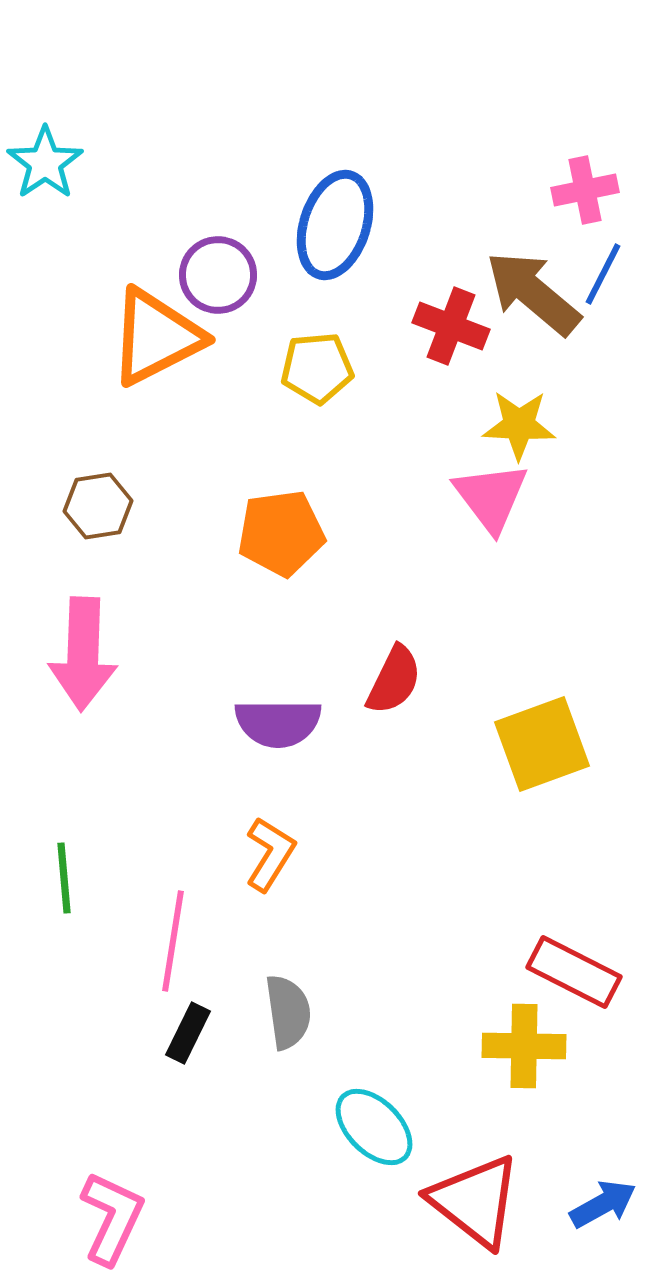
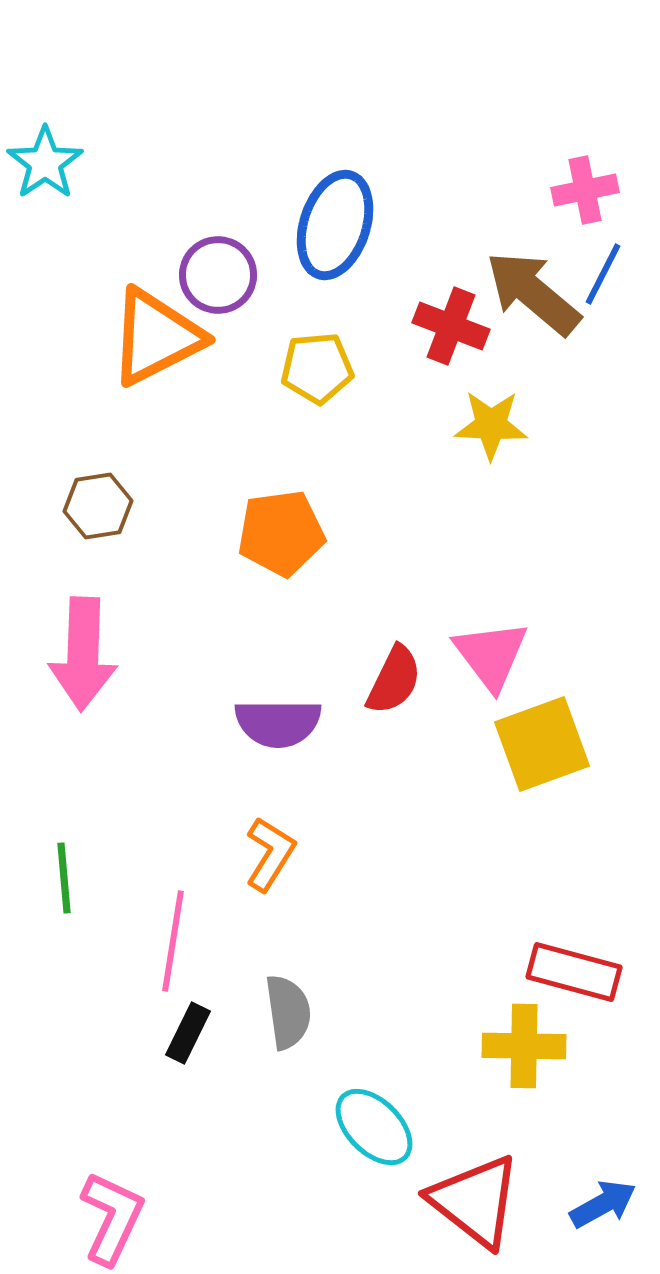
yellow star: moved 28 px left
pink triangle: moved 158 px down
red rectangle: rotated 12 degrees counterclockwise
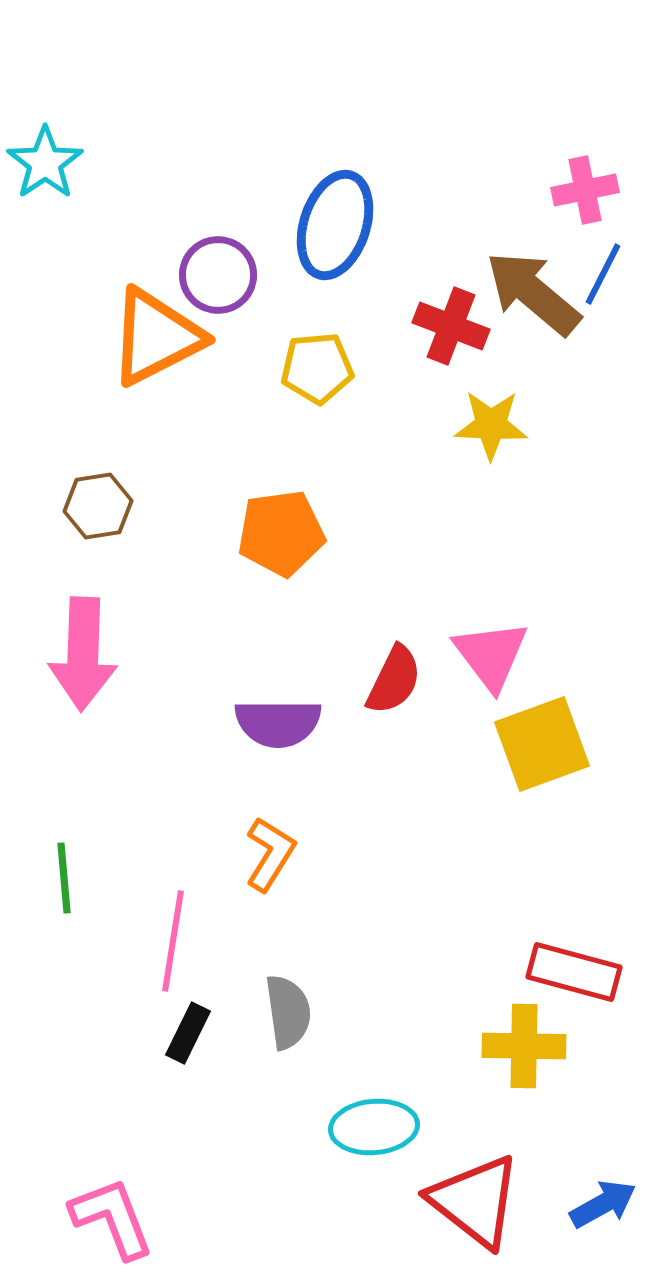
cyan ellipse: rotated 50 degrees counterclockwise
pink L-shape: rotated 46 degrees counterclockwise
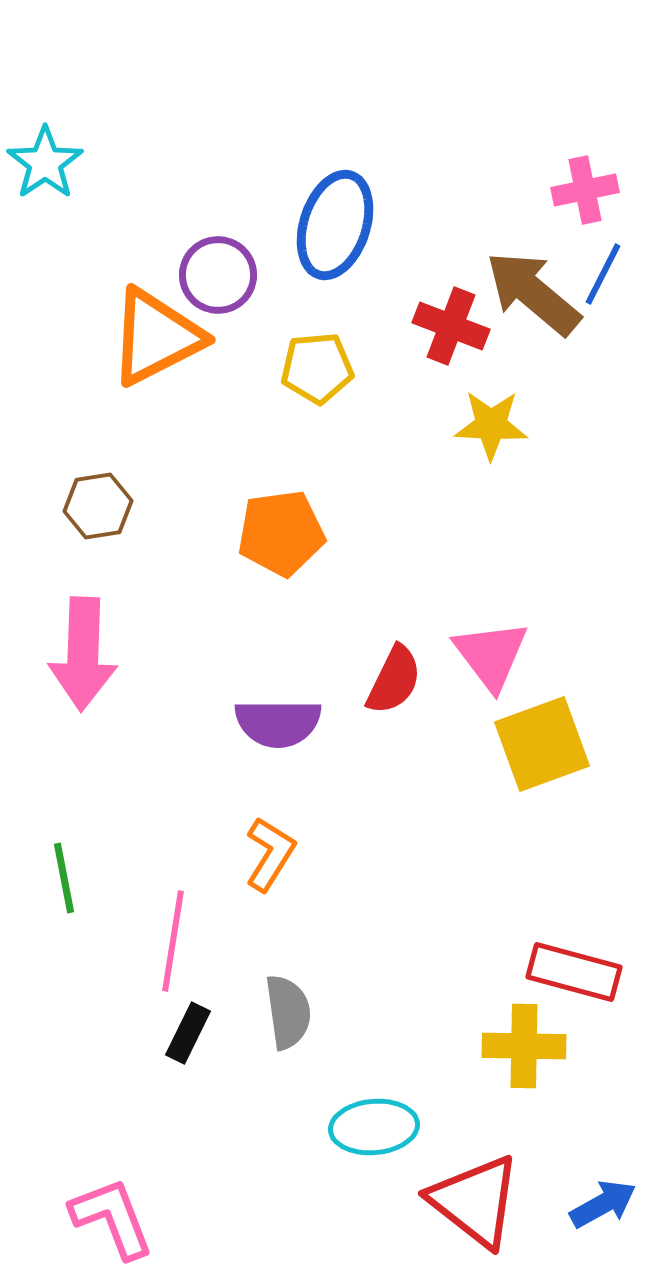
green line: rotated 6 degrees counterclockwise
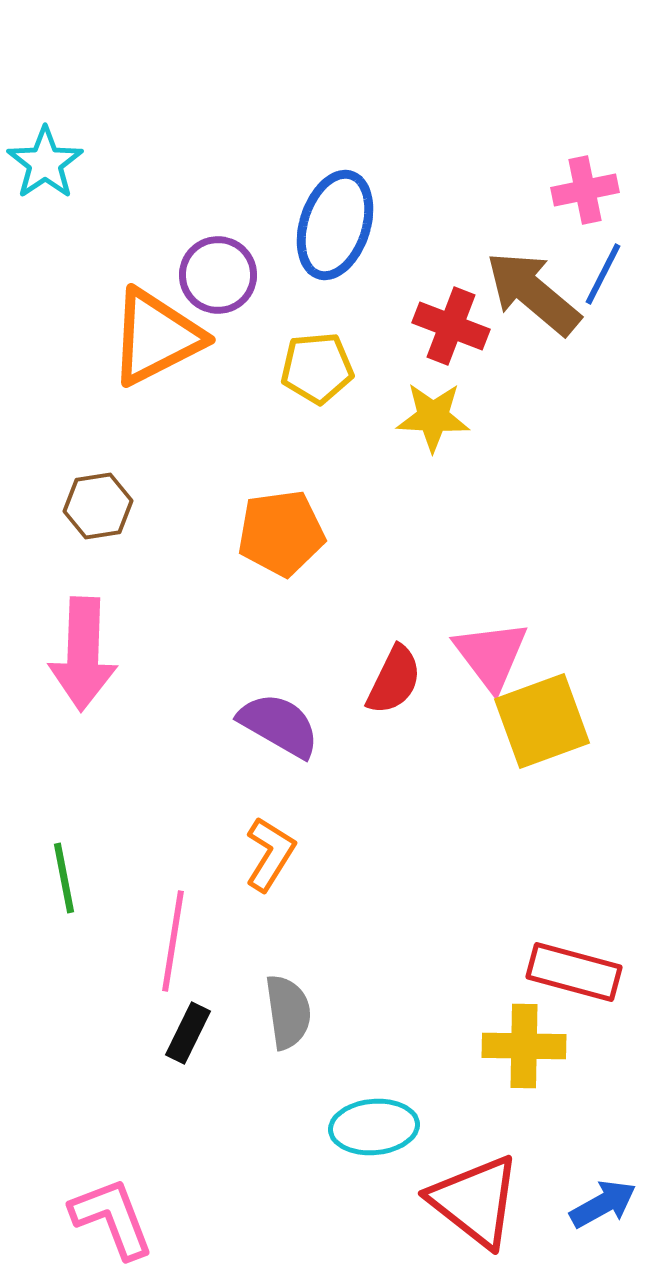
yellow star: moved 58 px left, 8 px up
purple semicircle: moved 1 px right, 2 px down; rotated 150 degrees counterclockwise
yellow square: moved 23 px up
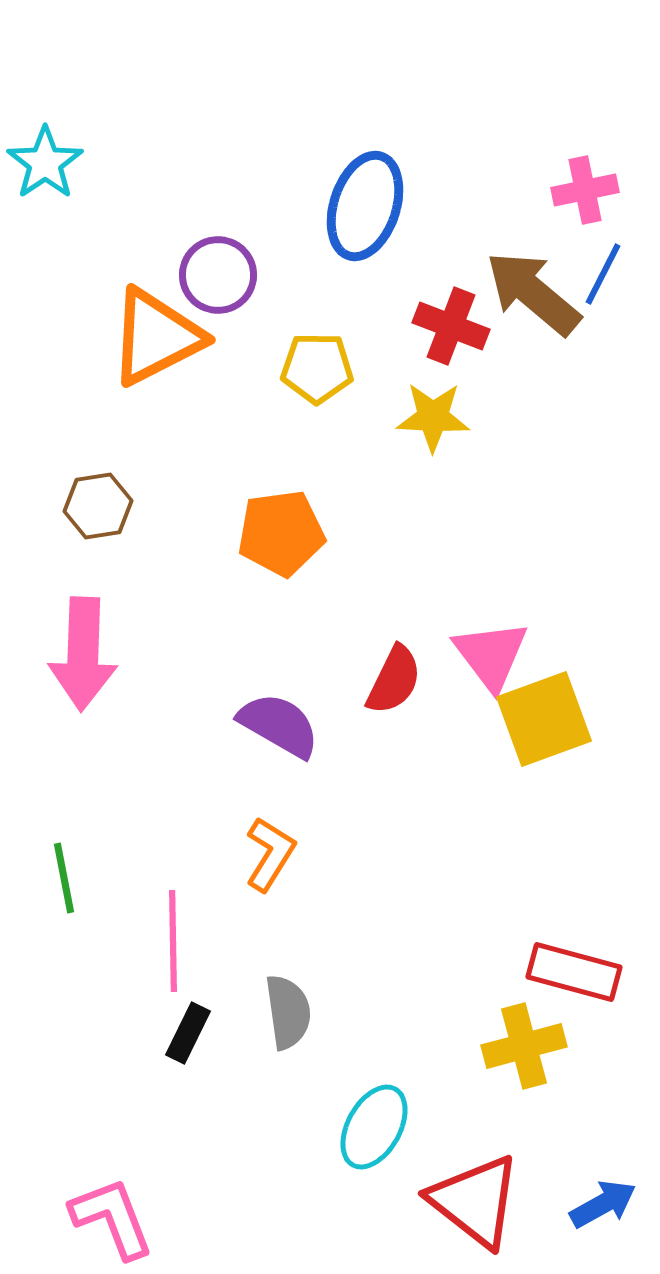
blue ellipse: moved 30 px right, 19 px up
yellow pentagon: rotated 6 degrees clockwise
yellow square: moved 2 px right, 2 px up
pink line: rotated 10 degrees counterclockwise
yellow cross: rotated 16 degrees counterclockwise
cyan ellipse: rotated 56 degrees counterclockwise
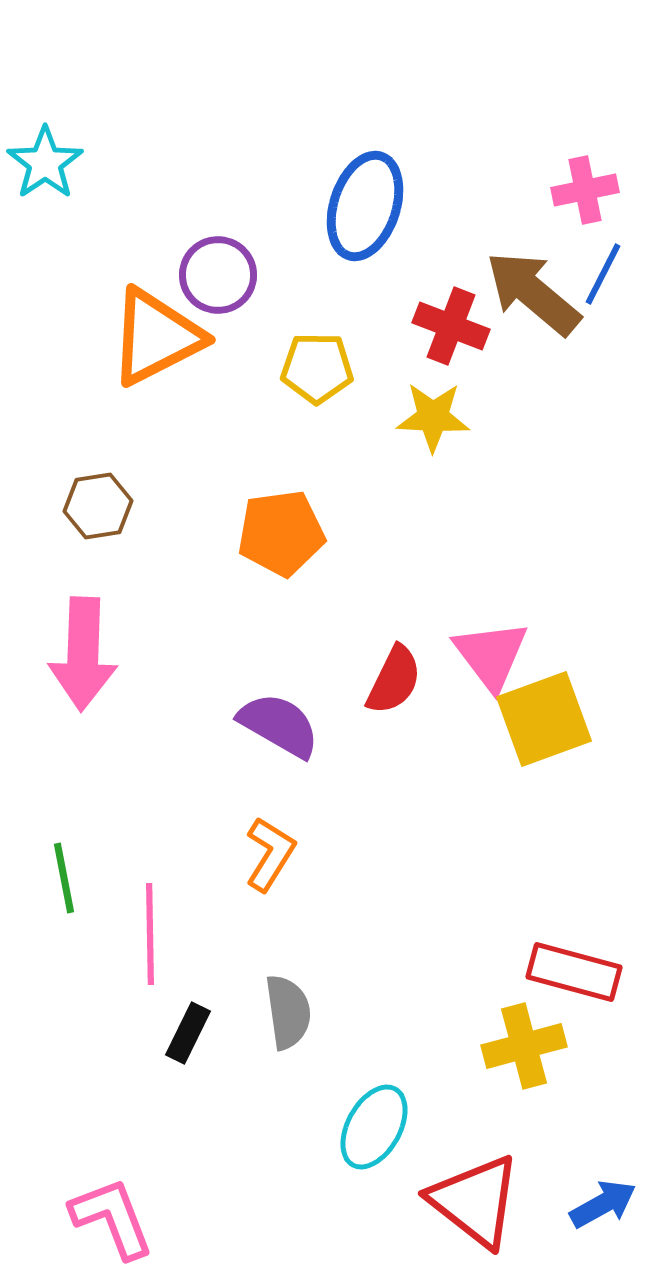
pink line: moved 23 px left, 7 px up
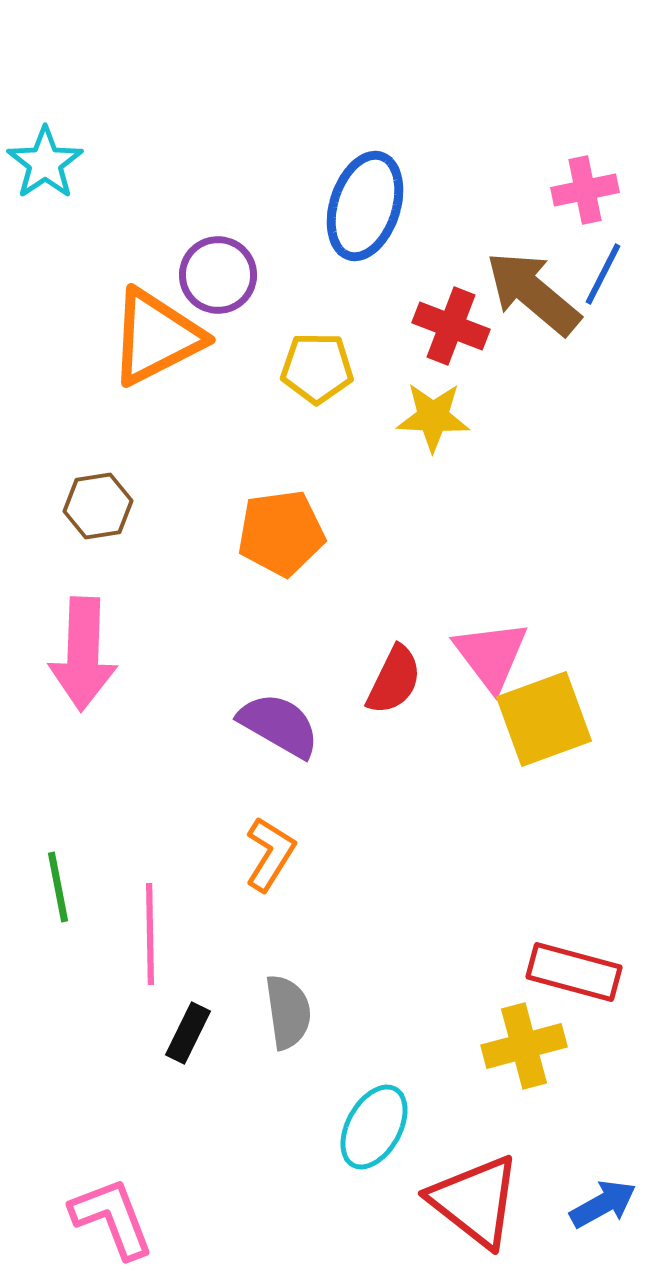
green line: moved 6 px left, 9 px down
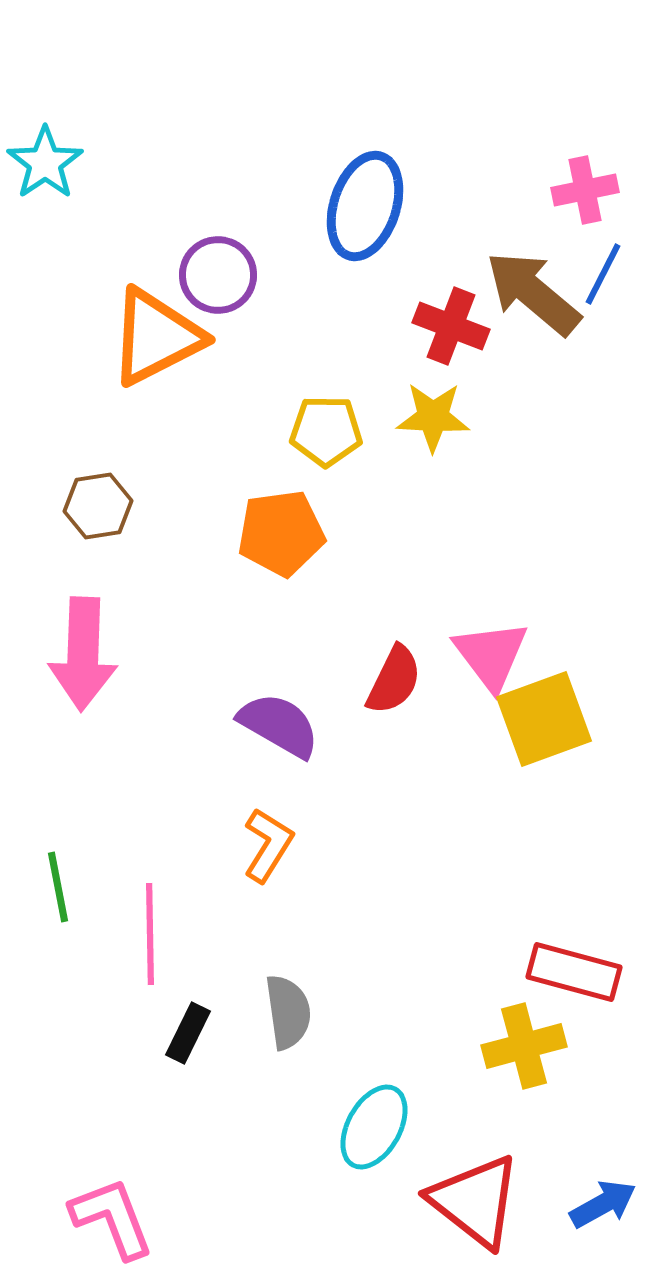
yellow pentagon: moved 9 px right, 63 px down
orange L-shape: moved 2 px left, 9 px up
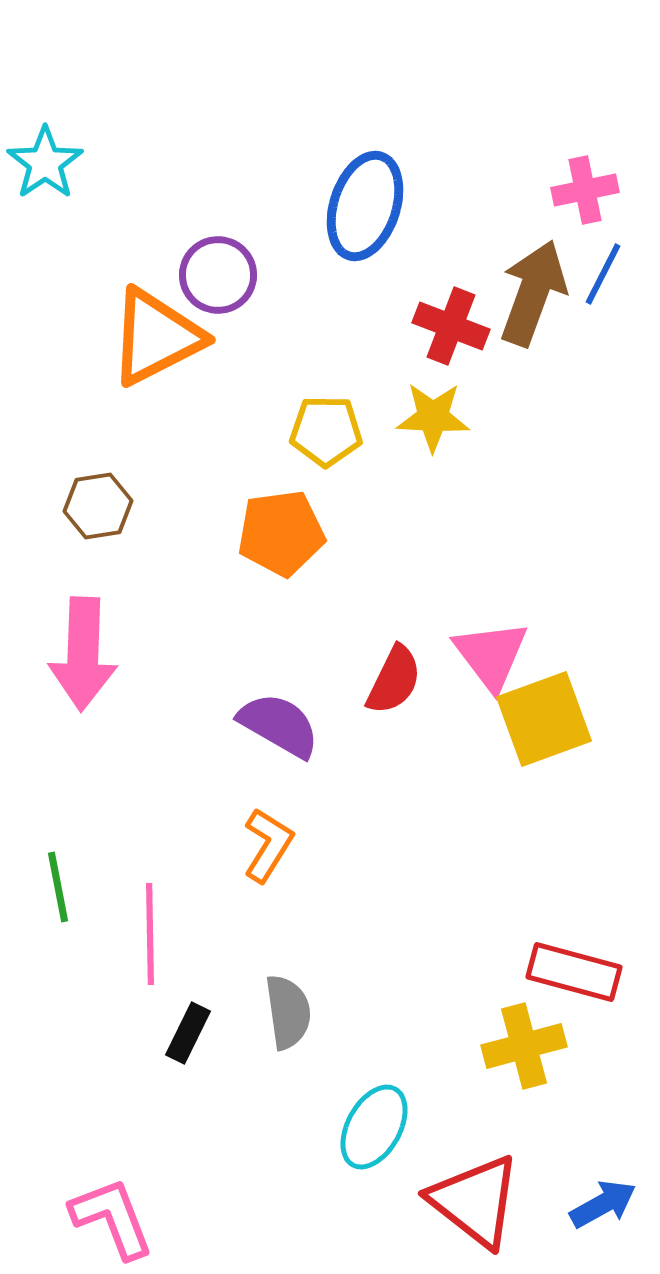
brown arrow: rotated 70 degrees clockwise
